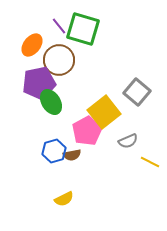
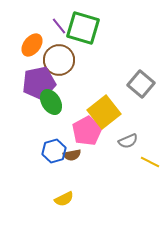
green square: moved 1 px up
gray square: moved 4 px right, 8 px up
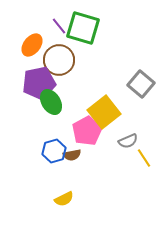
yellow line: moved 6 px left, 4 px up; rotated 30 degrees clockwise
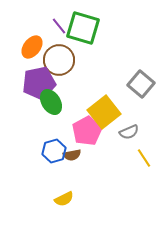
orange ellipse: moved 2 px down
gray semicircle: moved 1 px right, 9 px up
